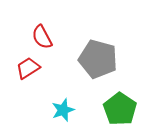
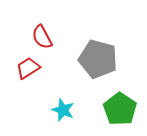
cyan star: rotated 30 degrees counterclockwise
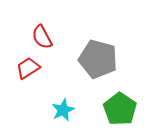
cyan star: rotated 25 degrees clockwise
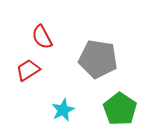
gray pentagon: rotated 6 degrees counterclockwise
red trapezoid: moved 2 px down
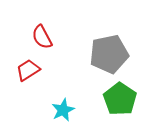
gray pentagon: moved 11 px right, 5 px up; rotated 21 degrees counterclockwise
green pentagon: moved 10 px up
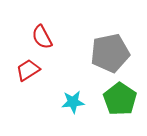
gray pentagon: moved 1 px right, 1 px up
cyan star: moved 10 px right, 8 px up; rotated 20 degrees clockwise
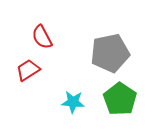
cyan star: rotated 10 degrees clockwise
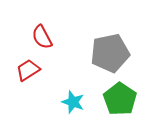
cyan star: rotated 15 degrees clockwise
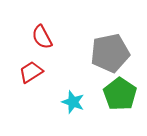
red trapezoid: moved 3 px right, 2 px down
green pentagon: moved 5 px up
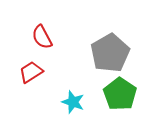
gray pentagon: rotated 18 degrees counterclockwise
